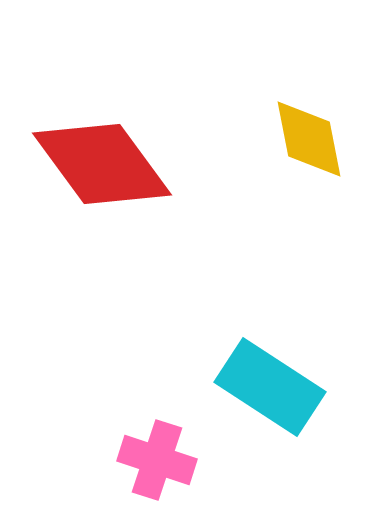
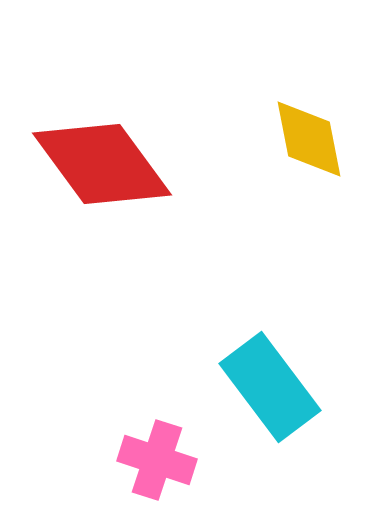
cyan rectangle: rotated 20 degrees clockwise
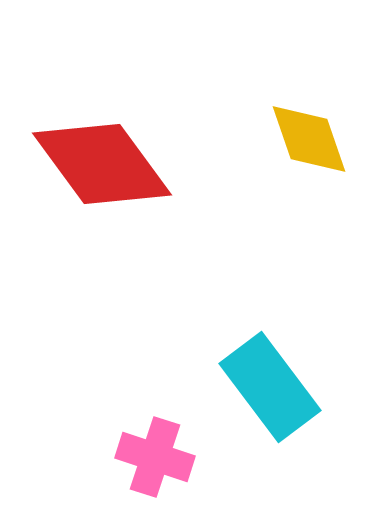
yellow diamond: rotated 8 degrees counterclockwise
pink cross: moved 2 px left, 3 px up
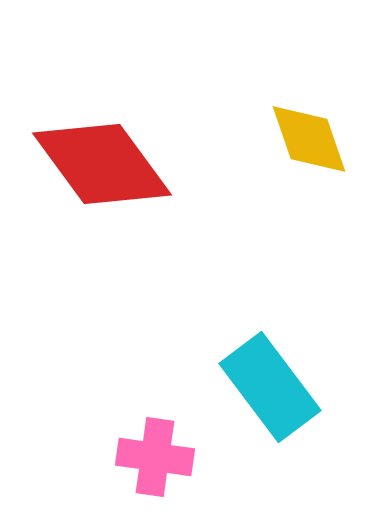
pink cross: rotated 10 degrees counterclockwise
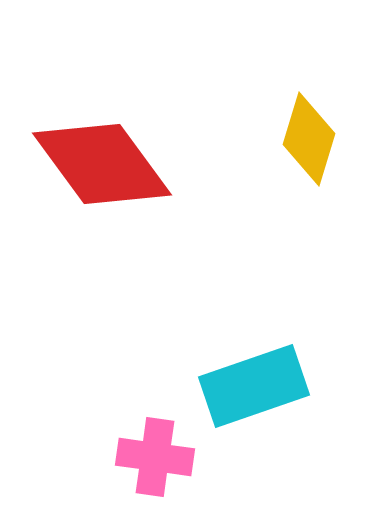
yellow diamond: rotated 36 degrees clockwise
cyan rectangle: moved 16 px left, 1 px up; rotated 72 degrees counterclockwise
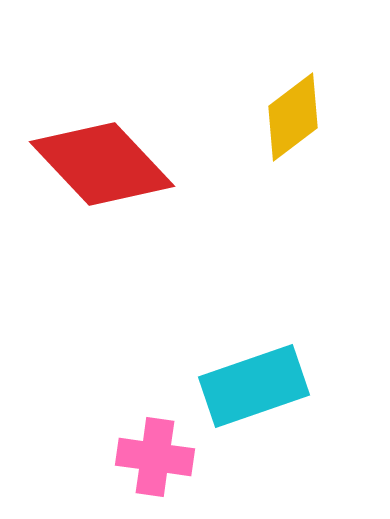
yellow diamond: moved 16 px left, 22 px up; rotated 36 degrees clockwise
red diamond: rotated 7 degrees counterclockwise
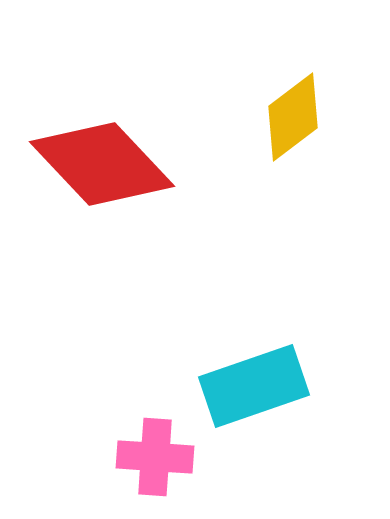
pink cross: rotated 4 degrees counterclockwise
